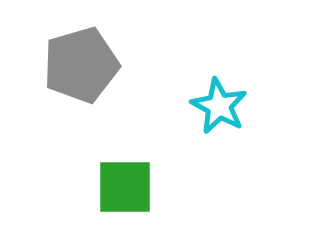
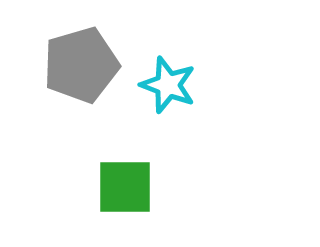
cyan star: moved 51 px left, 21 px up; rotated 8 degrees counterclockwise
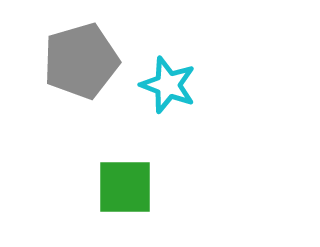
gray pentagon: moved 4 px up
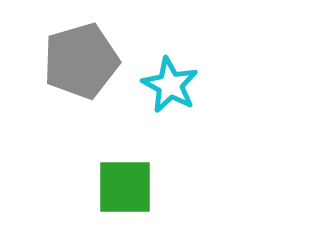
cyan star: moved 2 px right; rotated 8 degrees clockwise
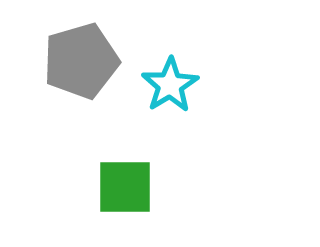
cyan star: rotated 12 degrees clockwise
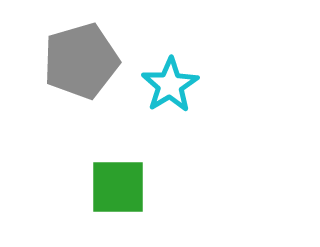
green square: moved 7 px left
